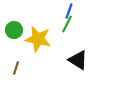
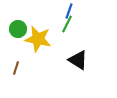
green circle: moved 4 px right, 1 px up
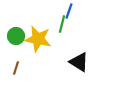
green line: moved 5 px left; rotated 12 degrees counterclockwise
green circle: moved 2 px left, 7 px down
black triangle: moved 1 px right, 2 px down
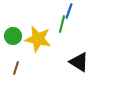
green circle: moved 3 px left
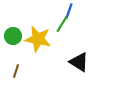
green line: rotated 18 degrees clockwise
brown line: moved 3 px down
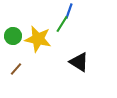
brown line: moved 2 px up; rotated 24 degrees clockwise
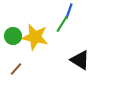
yellow star: moved 3 px left, 2 px up
black triangle: moved 1 px right, 2 px up
